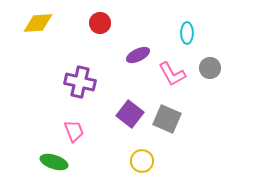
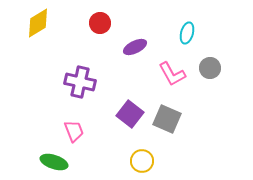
yellow diamond: rotated 28 degrees counterclockwise
cyan ellipse: rotated 15 degrees clockwise
purple ellipse: moved 3 px left, 8 px up
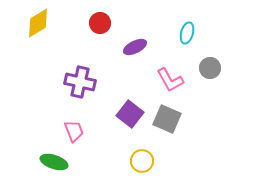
pink L-shape: moved 2 px left, 6 px down
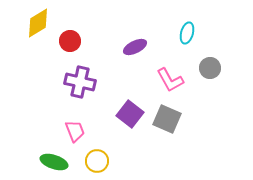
red circle: moved 30 px left, 18 px down
pink trapezoid: moved 1 px right
yellow circle: moved 45 px left
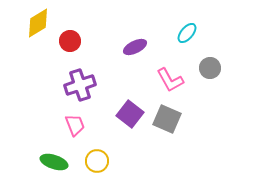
cyan ellipse: rotated 25 degrees clockwise
purple cross: moved 3 px down; rotated 32 degrees counterclockwise
pink trapezoid: moved 6 px up
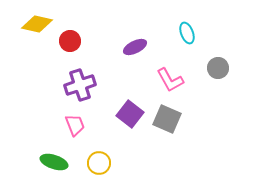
yellow diamond: moved 1 px left, 1 px down; rotated 44 degrees clockwise
cyan ellipse: rotated 60 degrees counterclockwise
gray circle: moved 8 px right
yellow circle: moved 2 px right, 2 px down
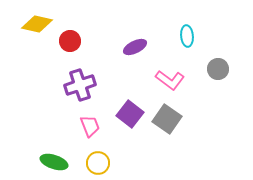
cyan ellipse: moved 3 px down; rotated 15 degrees clockwise
gray circle: moved 1 px down
pink L-shape: rotated 24 degrees counterclockwise
gray square: rotated 12 degrees clockwise
pink trapezoid: moved 15 px right, 1 px down
yellow circle: moved 1 px left
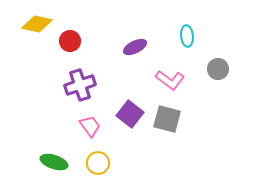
gray square: rotated 20 degrees counterclockwise
pink trapezoid: rotated 15 degrees counterclockwise
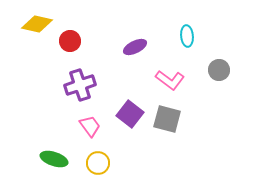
gray circle: moved 1 px right, 1 px down
green ellipse: moved 3 px up
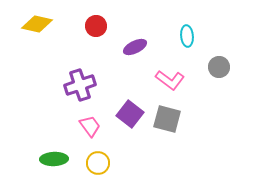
red circle: moved 26 px right, 15 px up
gray circle: moved 3 px up
green ellipse: rotated 20 degrees counterclockwise
